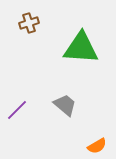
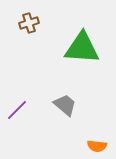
green triangle: moved 1 px right
orange semicircle: rotated 36 degrees clockwise
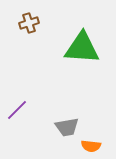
gray trapezoid: moved 2 px right, 22 px down; rotated 130 degrees clockwise
orange semicircle: moved 6 px left
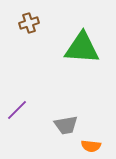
gray trapezoid: moved 1 px left, 2 px up
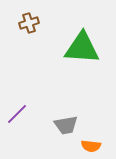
purple line: moved 4 px down
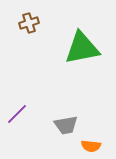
green triangle: rotated 15 degrees counterclockwise
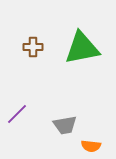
brown cross: moved 4 px right, 24 px down; rotated 18 degrees clockwise
gray trapezoid: moved 1 px left
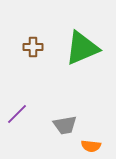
green triangle: rotated 12 degrees counterclockwise
